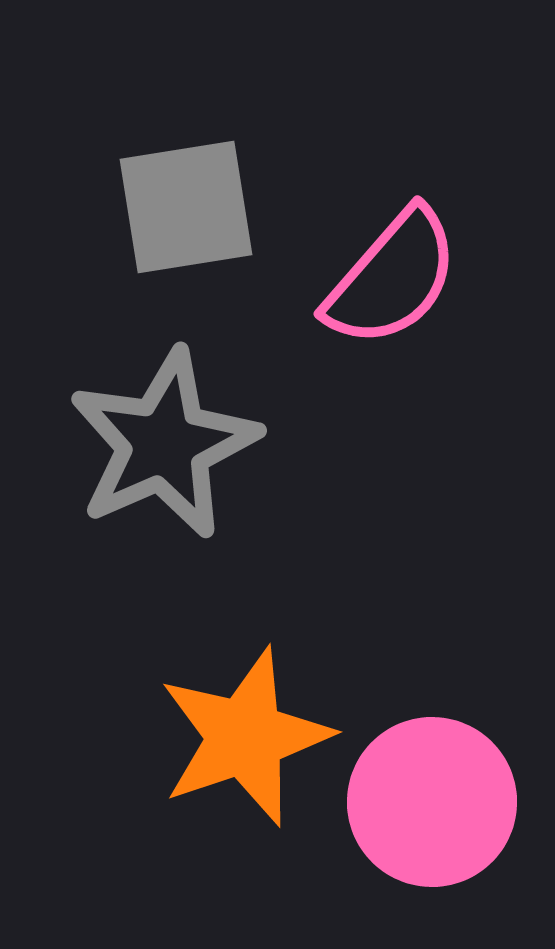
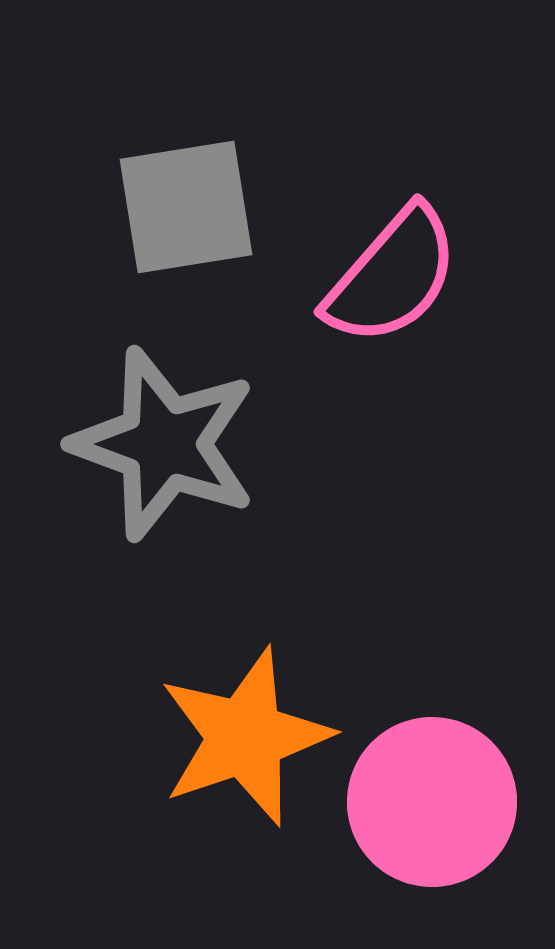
pink semicircle: moved 2 px up
gray star: rotated 28 degrees counterclockwise
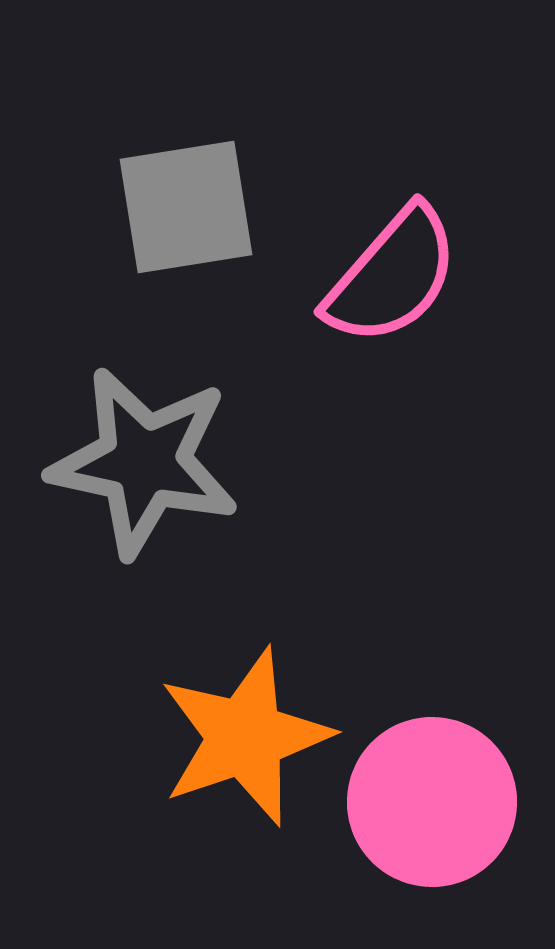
gray star: moved 20 px left, 18 px down; rotated 8 degrees counterclockwise
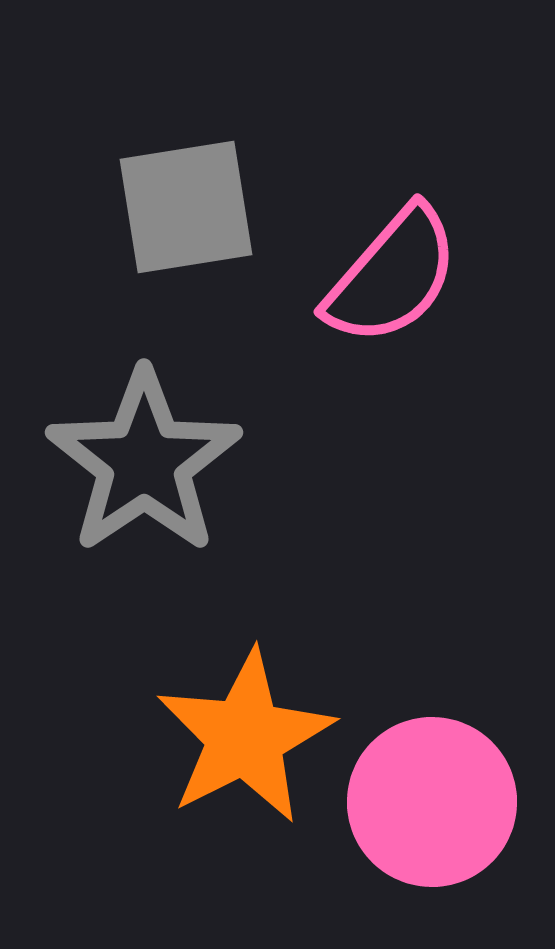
gray star: rotated 26 degrees clockwise
orange star: rotated 8 degrees counterclockwise
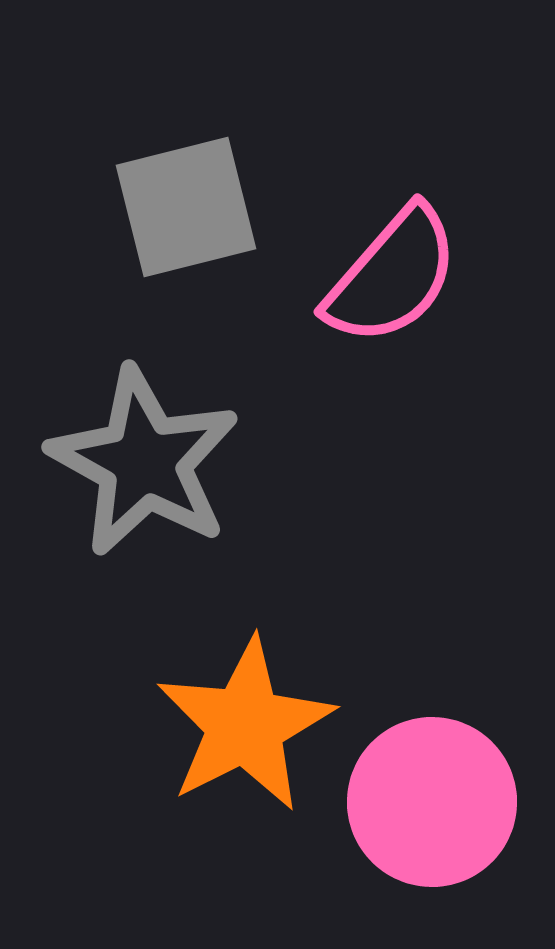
gray square: rotated 5 degrees counterclockwise
gray star: rotated 9 degrees counterclockwise
orange star: moved 12 px up
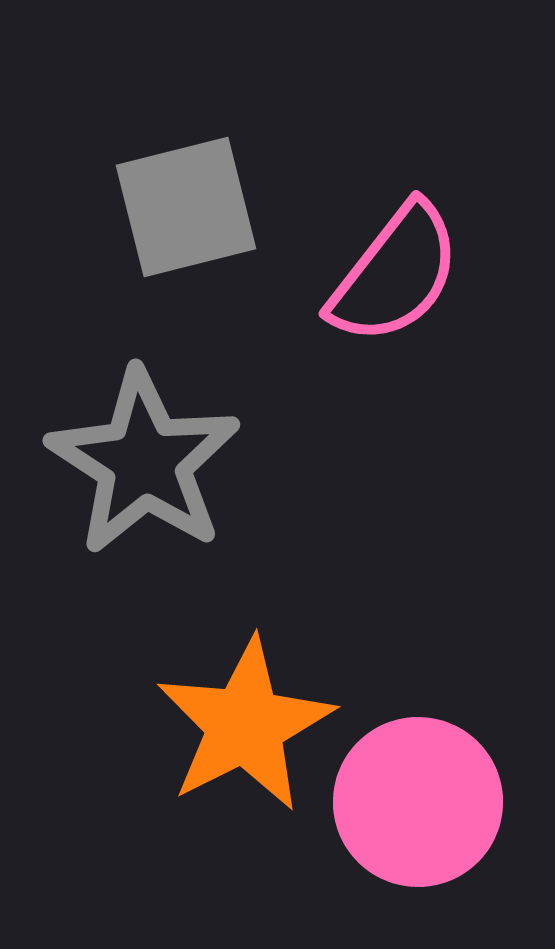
pink semicircle: moved 3 px right, 2 px up; rotated 3 degrees counterclockwise
gray star: rotated 4 degrees clockwise
pink circle: moved 14 px left
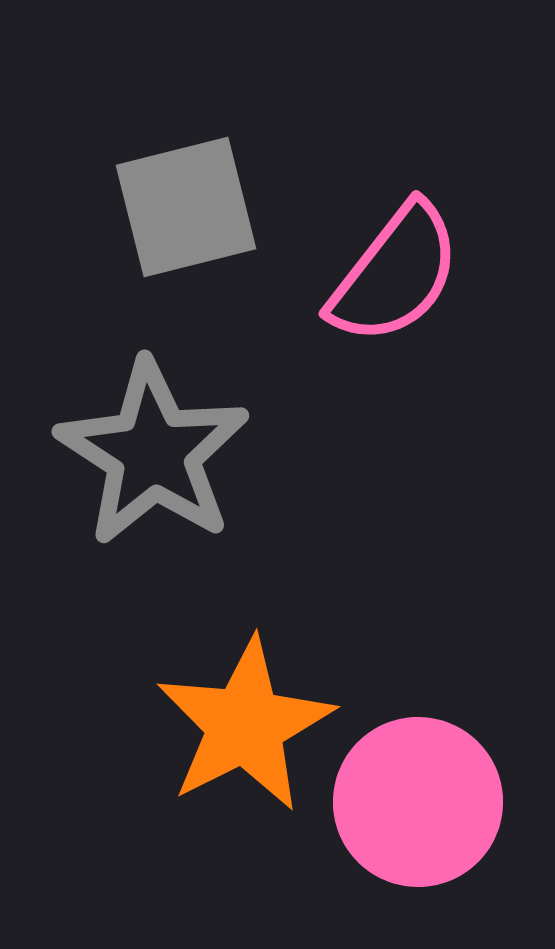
gray star: moved 9 px right, 9 px up
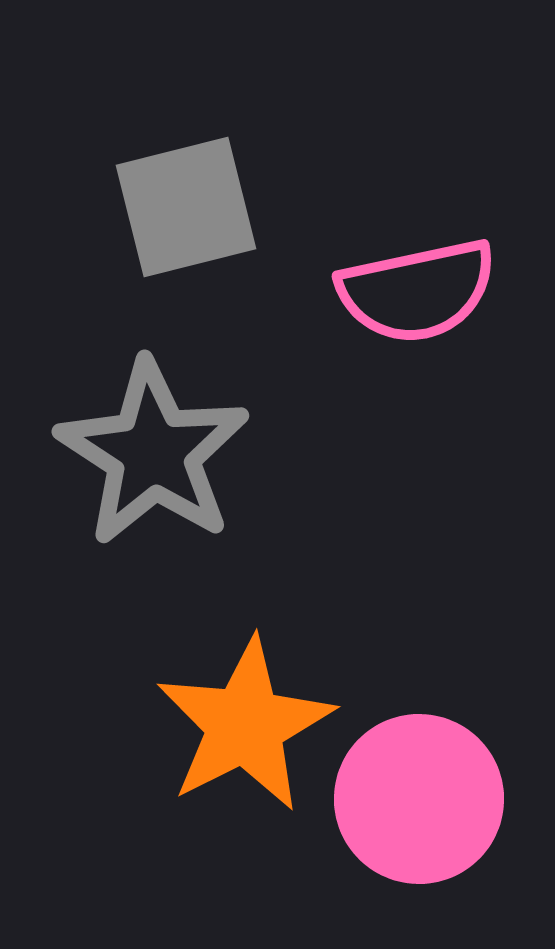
pink semicircle: moved 22 px right, 17 px down; rotated 40 degrees clockwise
pink circle: moved 1 px right, 3 px up
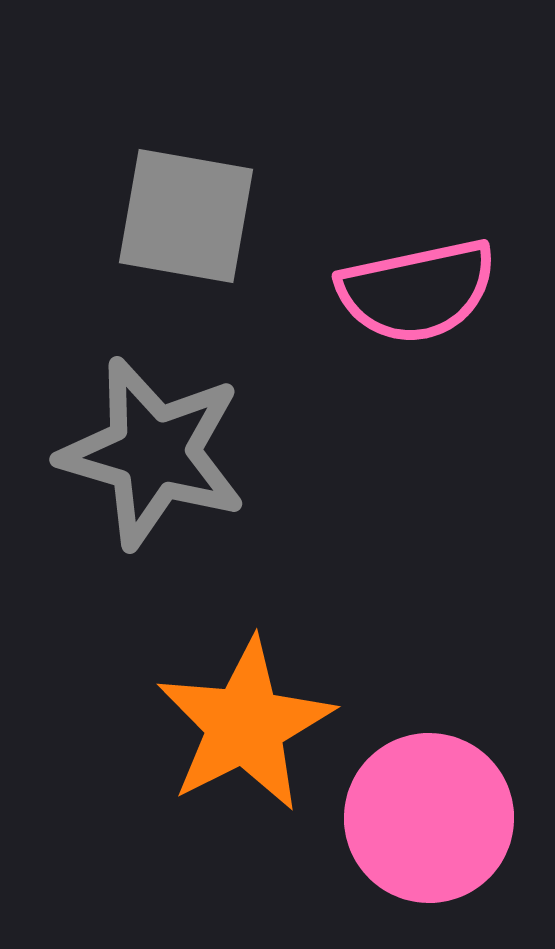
gray square: moved 9 px down; rotated 24 degrees clockwise
gray star: rotated 17 degrees counterclockwise
pink circle: moved 10 px right, 19 px down
